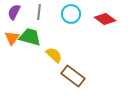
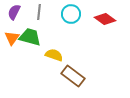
yellow semicircle: rotated 24 degrees counterclockwise
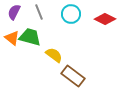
gray line: rotated 28 degrees counterclockwise
red diamond: rotated 10 degrees counterclockwise
orange triangle: rotated 28 degrees counterclockwise
yellow semicircle: rotated 18 degrees clockwise
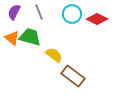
cyan circle: moved 1 px right
red diamond: moved 8 px left
